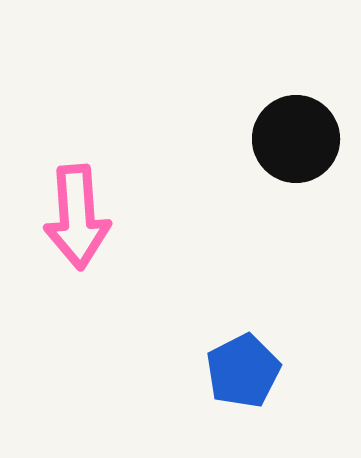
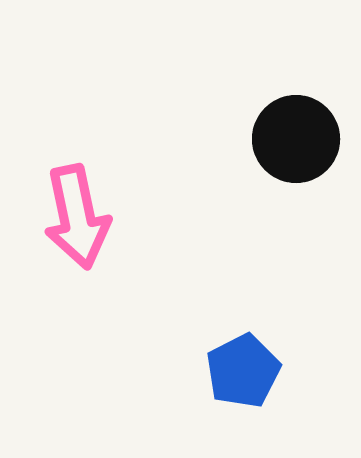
pink arrow: rotated 8 degrees counterclockwise
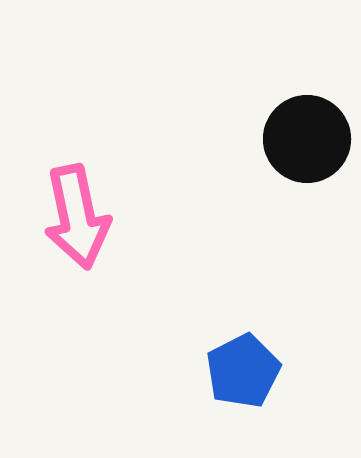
black circle: moved 11 px right
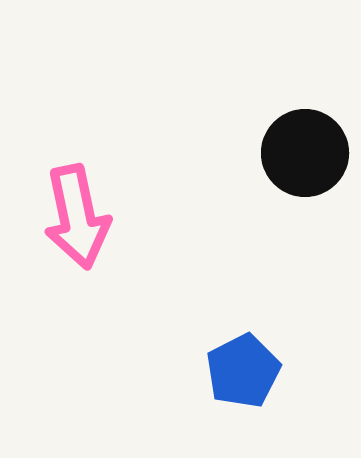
black circle: moved 2 px left, 14 px down
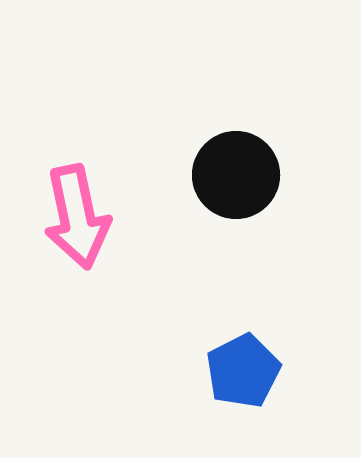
black circle: moved 69 px left, 22 px down
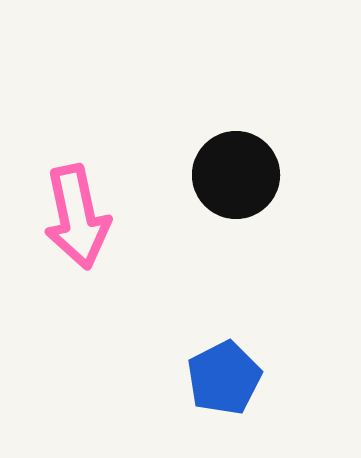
blue pentagon: moved 19 px left, 7 px down
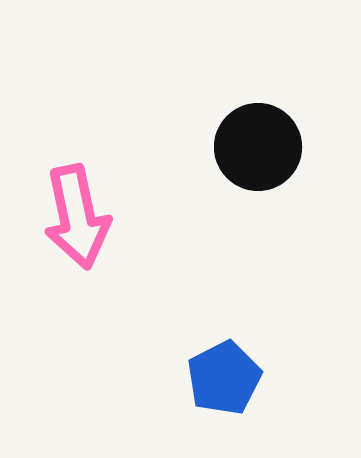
black circle: moved 22 px right, 28 px up
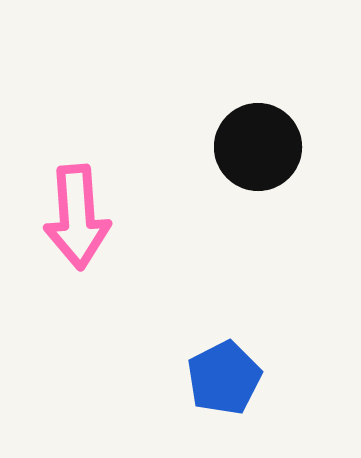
pink arrow: rotated 8 degrees clockwise
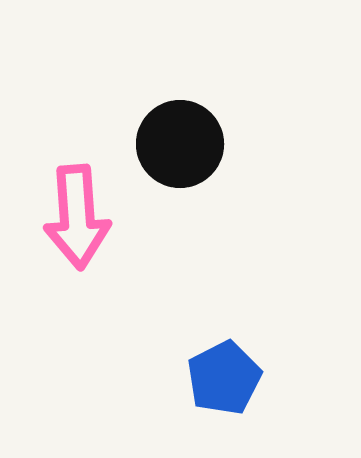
black circle: moved 78 px left, 3 px up
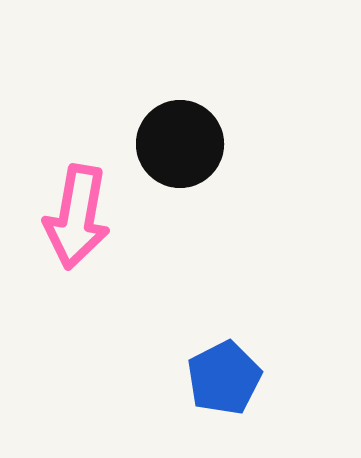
pink arrow: rotated 14 degrees clockwise
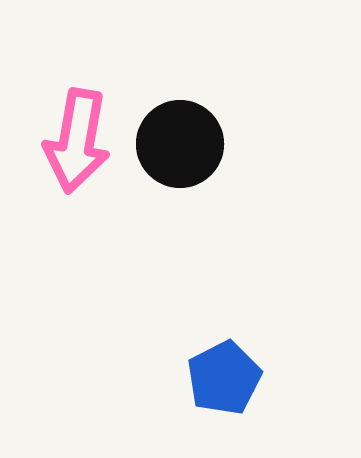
pink arrow: moved 76 px up
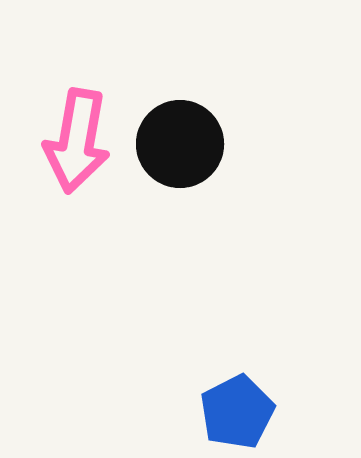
blue pentagon: moved 13 px right, 34 px down
